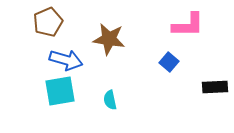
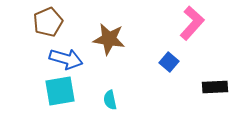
pink L-shape: moved 4 px right, 2 px up; rotated 48 degrees counterclockwise
blue arrow: moved 1 px up
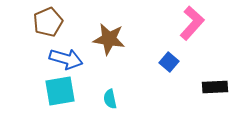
cyan semicircle: moved 1 px up
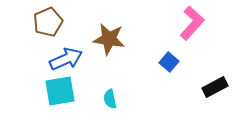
blue arrow: rotated 40 degrees counterclockwise
black rectangle: rotated 25 degrees counterclockwise
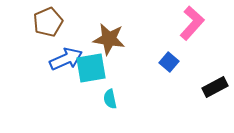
cyan square: moved 31 px right, 23 px up
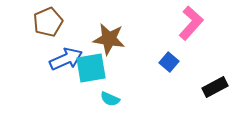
pink L-shape: moved 1 px left
cyan semicircle: rotated 54 degrees counterclockwise
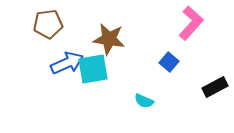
brown pentagon: moved 2 px down; rotated 16 degrees clockwise
blue arrow: moved 1 px right, 4 px down
cyan square: moved 2 px right, 1 px down
cyan semicircle: moved 34 px right, 2 px down
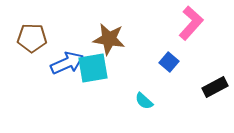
brown pentagon: moved 16 px left, 14 px down; rotated 8 degrees clockwise
cyan square: moved 1 px up
cyan semicircle: rotated 18 degrees clockwise
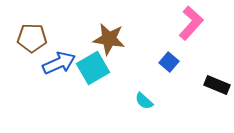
blue arrow: moved 8 px left
cyan square: rotated 20 degrees counterclockwise
black rectangle: moved 2 px right, 2 px up; rotated 50 degrees clockwise
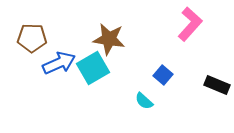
pink L-shape: moved 1 px left, 1 px down
blue square: moved 6 px left, 13 px down
